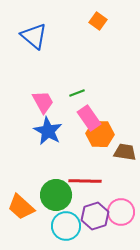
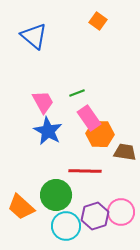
red line: moved 10 px up
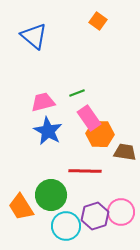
pink trapezoid: rotated 75 degrees counterclockwise
green circle: moved 5 px left
orange trapezoid: rotated 16 degrees clockwise
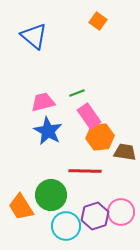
pink rectangle: moved 2 px up
orange hexagon: moved 3 px down; rotated 8 degrees counterclockwise
